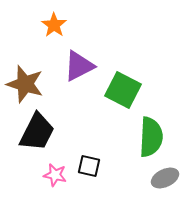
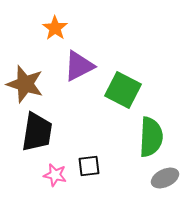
orange star: moved 1 px right, 3 px down
black trapezoid: rotated 18 degrees counterclockwise
black square: rotated 20 degrees counterclockwise
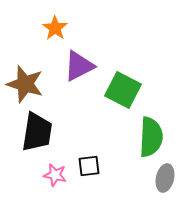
gray ellipse: rotated 52 degrees counterclockwise
